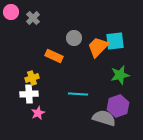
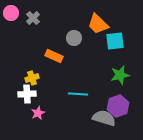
pink circle: moved 1 px down
orange trapezoid: moved 23 px up; rotated 90 degrees counterclockwise
white cross: moved 2 px left
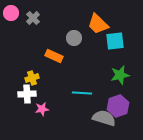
cyan line: moved 4 px right, 1 px up
pink star: moved 4 px right, 4 px up; rotated 16 degrees clockwise
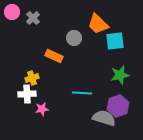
pink circle: moved 1 px right, 1 px up
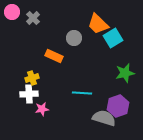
cyan square: moved 2 px left, 3 px up; rotated 24 degrees counterclockwise
green star: moved 5 px right, 2 px up
white cross: moved 2 px right
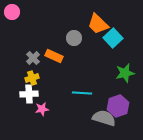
gray cross: moved 40 px down
cyan square: rotated 12 degrees counterclockwise
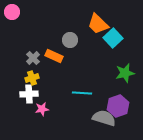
gray circle: moved 4 px left, 2 px down
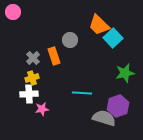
pink circle: moved 1 px right
orange trapezoid: moved 1 px right, 1 px down
orange rectangle: rotated 48 degrees clockwise
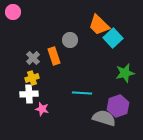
pink star: rotated 24 degrees clockwise
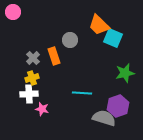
cyan square: rotated 24 degrees counterclockwise
